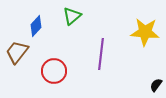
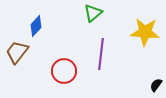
green triangle: moved 21 px right, 3 px up
red circle: moved 10 px right
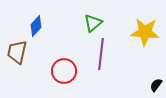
green triangle: moved 10 px down
brown trapezoid: rotated 25 degrees counterclockwise
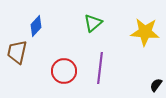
purple line: moved 1 px left, 14 px down
